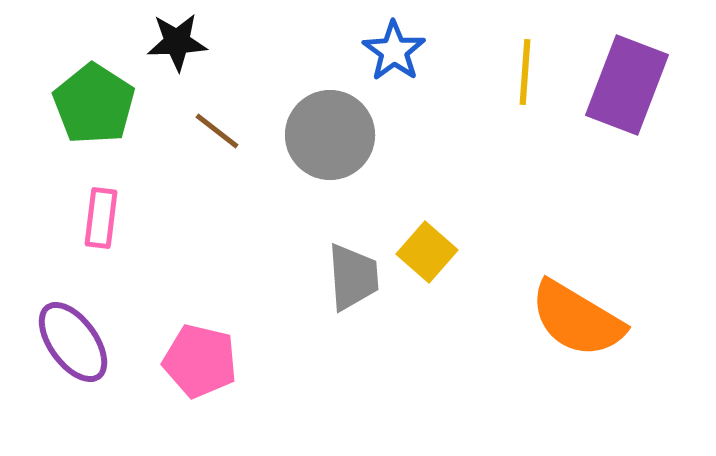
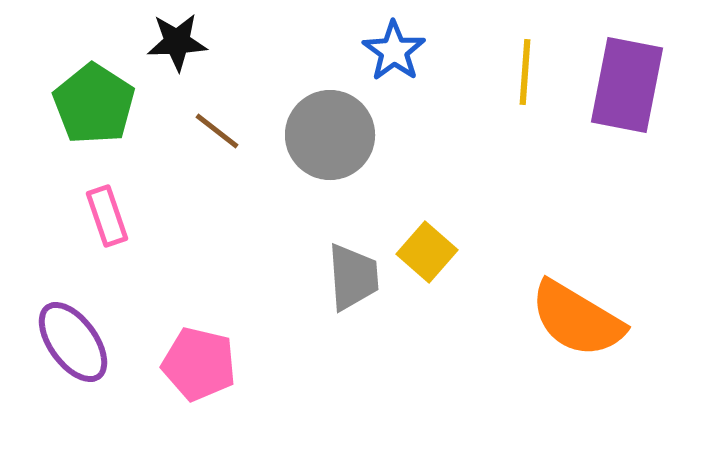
purple rectangle: rotated 10 degrees counterclockwise
pink rectangle: moved 6 px right, 2 px up; rotated 26 degrees counterclockwise
pink pentagon: moved 1 px left, 3 px down
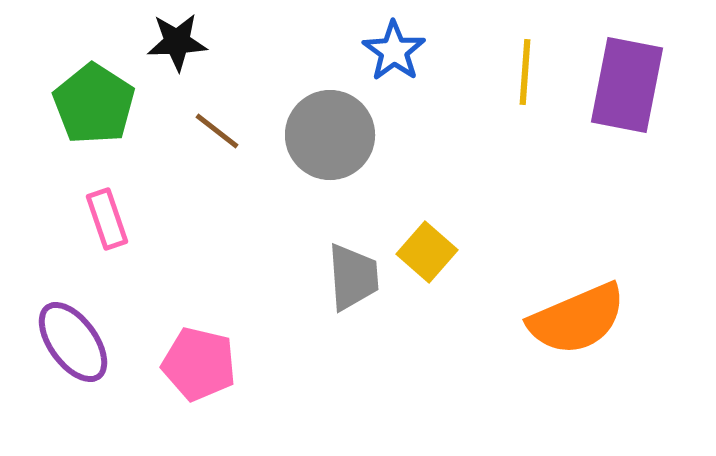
pink rectangle: moved 3 px down
orange semicircle: rotated 54 degrees counterclockwise
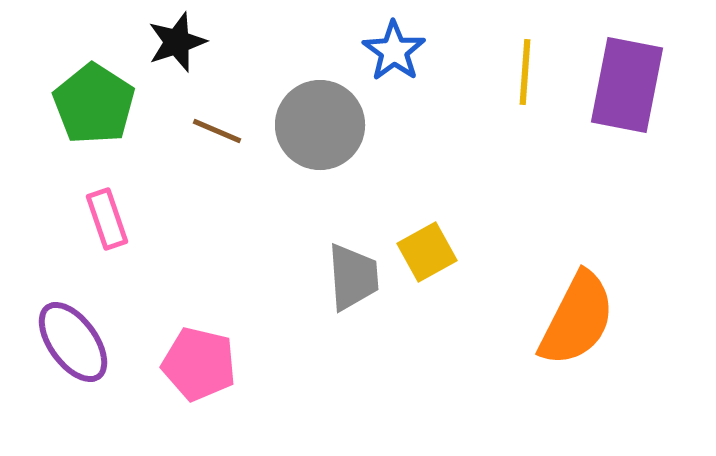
black star: rotated 16 degrees counterclockwise
brown line: rotated 15 degrees counterclockwise
gray circle: moved 10 px left, 10 px up
yellow square: rotated 20 degrees clockwise
orange semicircle: rotated 40 degrees counterclockwise
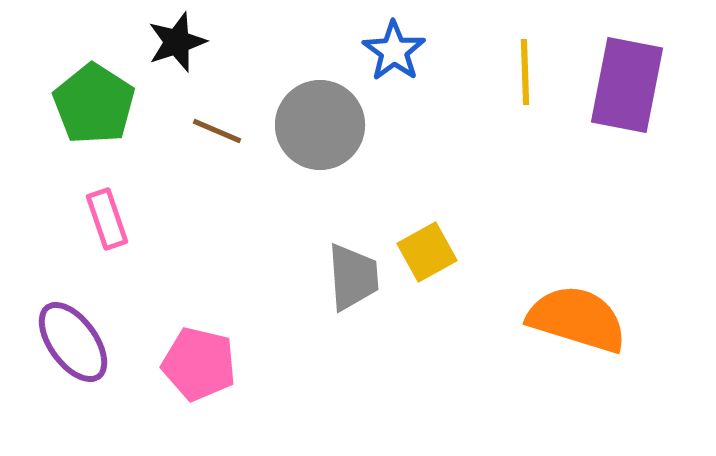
yellow line: rotated 6 degrees counterclockwise
orange semicircle: rotated 100 degrees counterclockwise
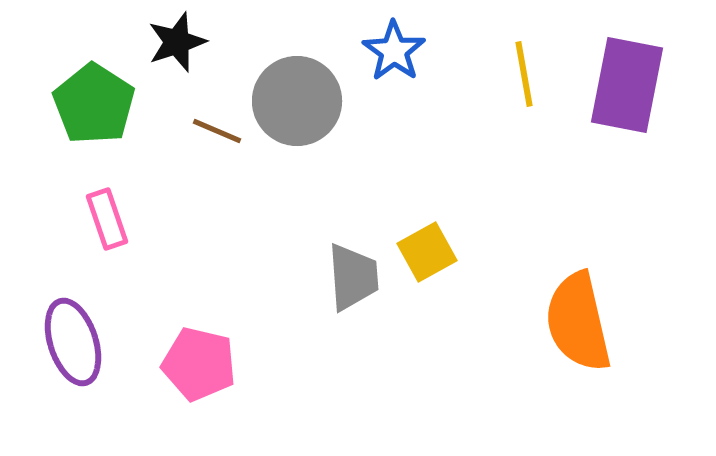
yellow line: moved 1 px left, 2 px down; rotated 8 degrees counterclockwise
gray circle: moved 23 px left, 24 px up
orange semicircle: moved 1 px right, 3 px down; rotated 120 degrees counterclockwise
purple ellipse: rotated 18 degrees clockwise
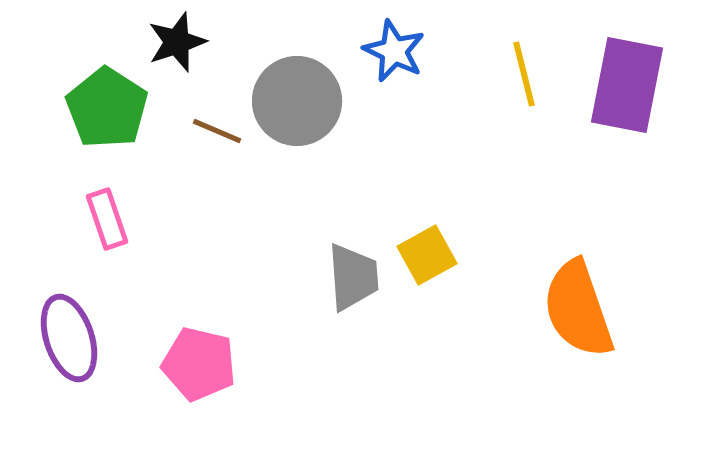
blue star: rotated 10 degrees counterclockwise
yellow line: rotated 4 degrees counterclockwise
green pentagon: moved 13 px right, 4 px down
yellow square: moved 3 px down
orange semicircle: moved 13 px up; rotated 6 degrees counterclockwise
purple ellipse: moved 4 px left, 4 px up
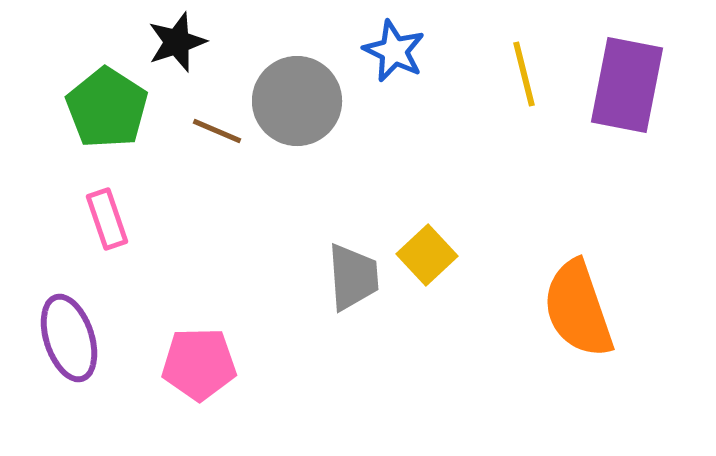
yellow square: rotated 14 degrees counterclockwise
pink pentagon: rotated 14 degrees counterclockwise
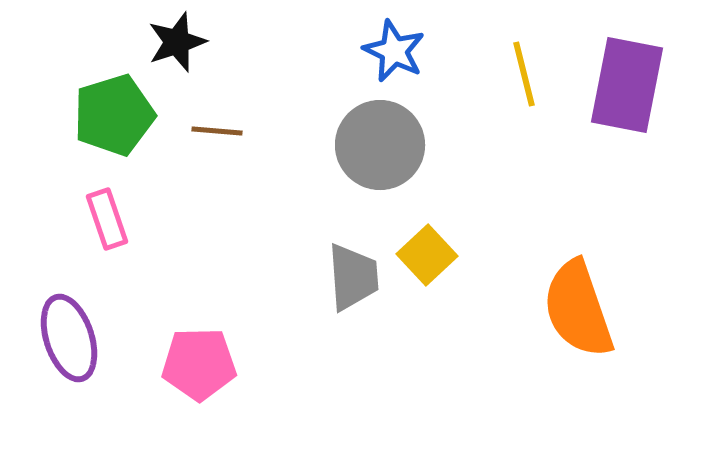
gray circle: moved 83 px right, 44 px down
green pentagon: moved 7 px right, 7 px down; rotated 22 degrees clockwise
brown line: rotated 18 degrees counterclockwise
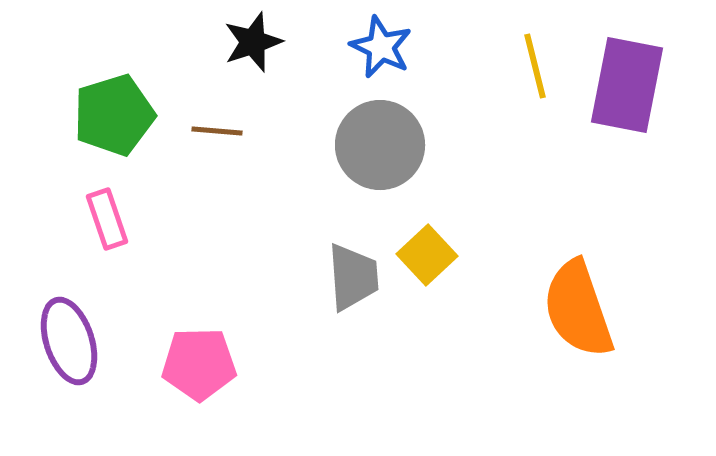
black star: moved 76 px right
blue star: moved 13 px left, 4 px up
yellow line: moved 11 px right, 8 px up
purple ellipse: moved 3 px down
